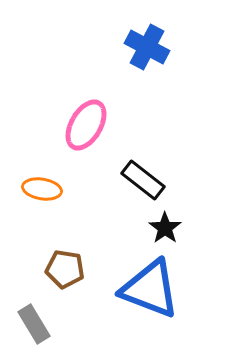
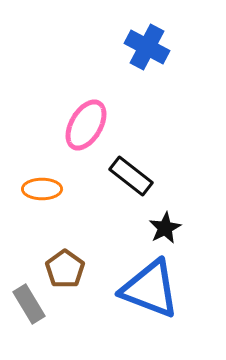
black rectangle: moved 12 px left, 4 px up
orange ellipse: rotated 9 degrees counterclockwise
black star: rotated 8 degrees clockwise
brown pentagon: rotated 27 degrees clockwise
gray rectangle: moved 5 px left, 20 px up
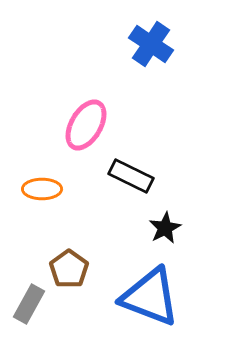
blue cross: moved 4 px right, 3 px up; rotated 6 degrees clockwise
black rectangle: rotated 12 degrees counterclockwise
brown pentagon: moved 4 px right
blue triangle: moved 8 px down
gray rectangle: rotated 60 degrees clockwise
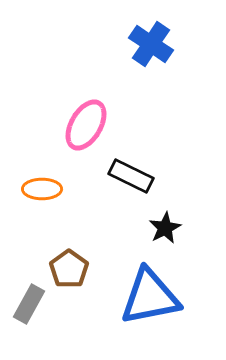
blue triangle: rotated 32 degrees counterclockwise
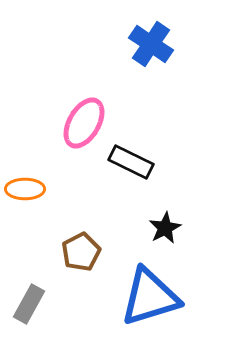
pink ellipse: moved 2 px left, 2 px up
black rectangle: moved 14 px up
orange ellipse: moved 17 px left
brown pentagon: moved 12 px right, 17 px up; rotated 9 degrees clockwise
blue triangle: rotated 6 degrees counterclockwise
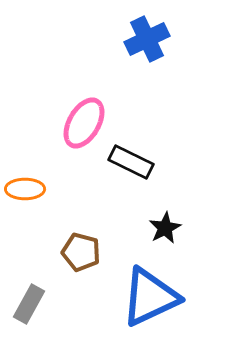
blue cross: moved 4 px left, 5 px up; rotated 30 degrees clockwise
brown pentagon: rotated 30 degrees counterclockwise
blue triangle: rotated 8 degrees counterclockwise
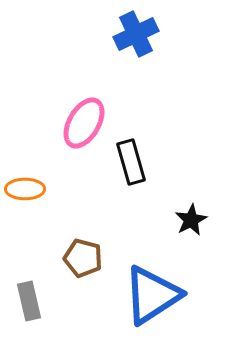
blue cross: moved 11 px left, 5 px up
black rectangle: rotated 48 degrees clockwise
black star: moved 26 px right, 8 px up
brown pentagon: moved 2 px right, 6 px down
blue triangle: moved 2 px right, 2 px up; rotated 8 degrees counterclockwise
gray rectangle: moved 3 px up; rotated 42 degrees counterclockwise
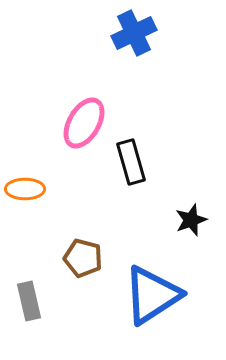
blue cross: moved 2 px left, 1 px up
black star: rotated 8 degrees clockwise
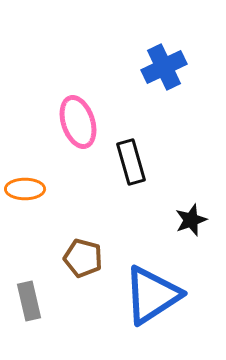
blue cross: moved 30 px right, 34 px down
pink ellipse: moved 6 px left, 1 px up; rotated 48 degrees counterclockwise
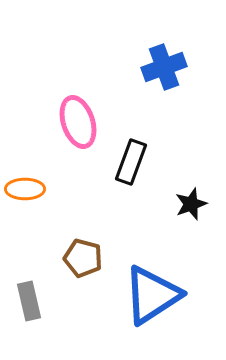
blue cross: rotated 6 degrees clockwise
black rectangle: rotated 36 degrees clockwise
black star: moved 16 px up
